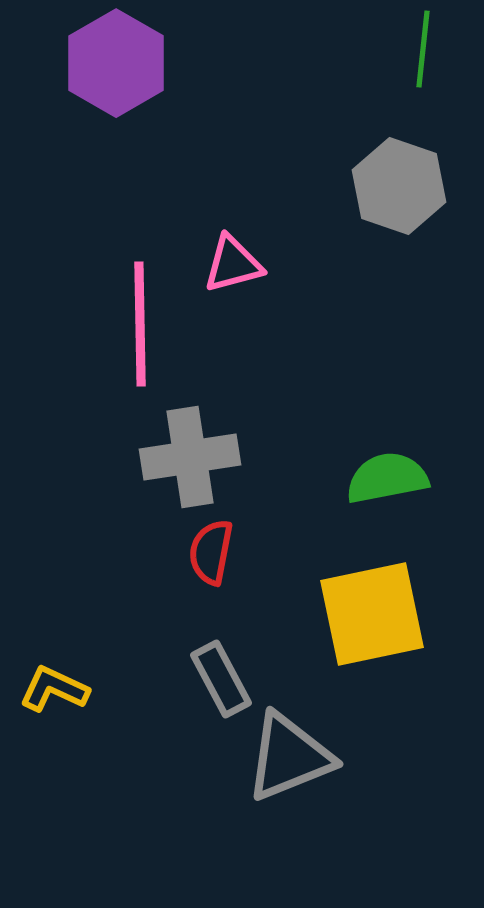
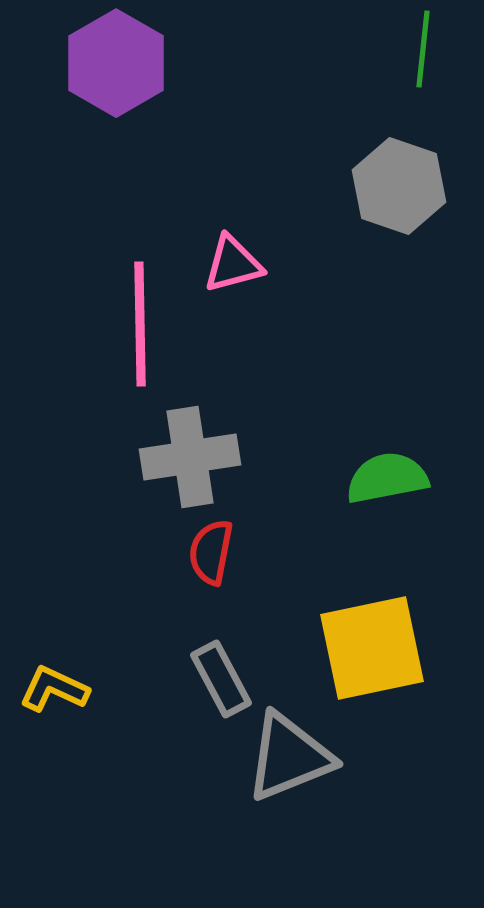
yellow square: moved 34 px down
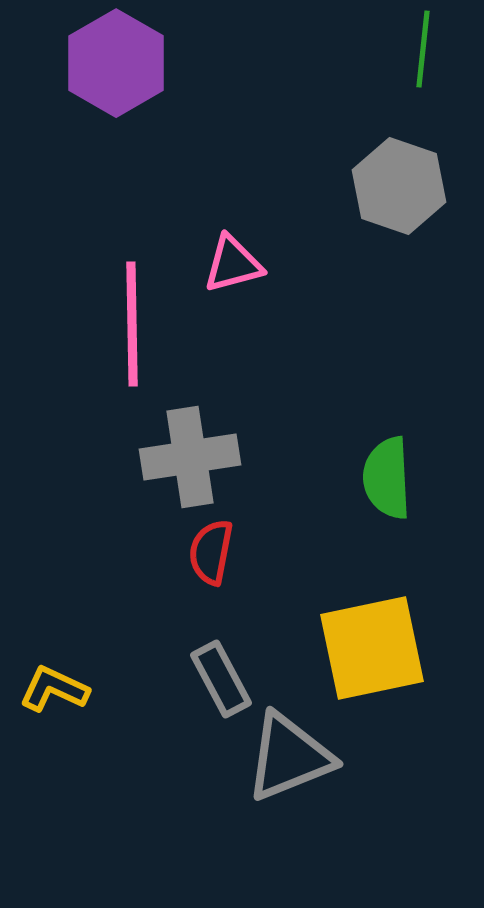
pink line: moved 8 px left
green semicircle: rotated 82 degrees counterclockwise
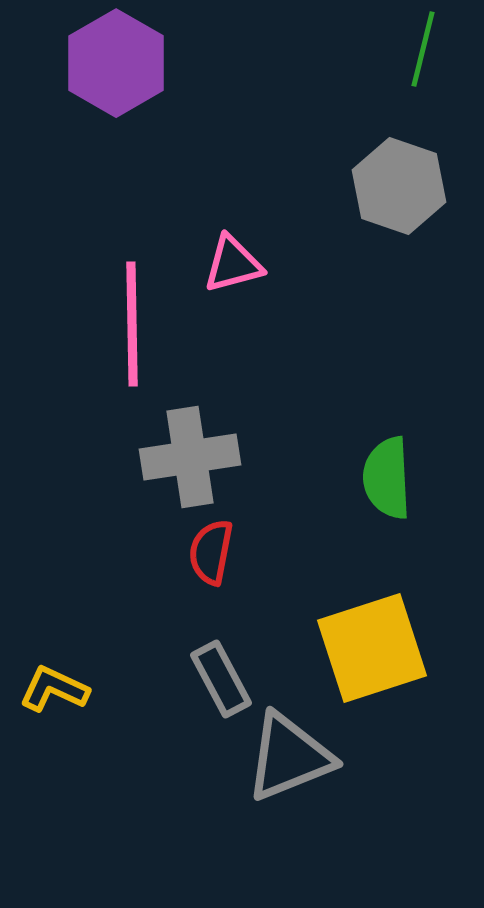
green line: rotated 8 degrees clockwise
yellow square: rotated 6 degrees counterclockwise
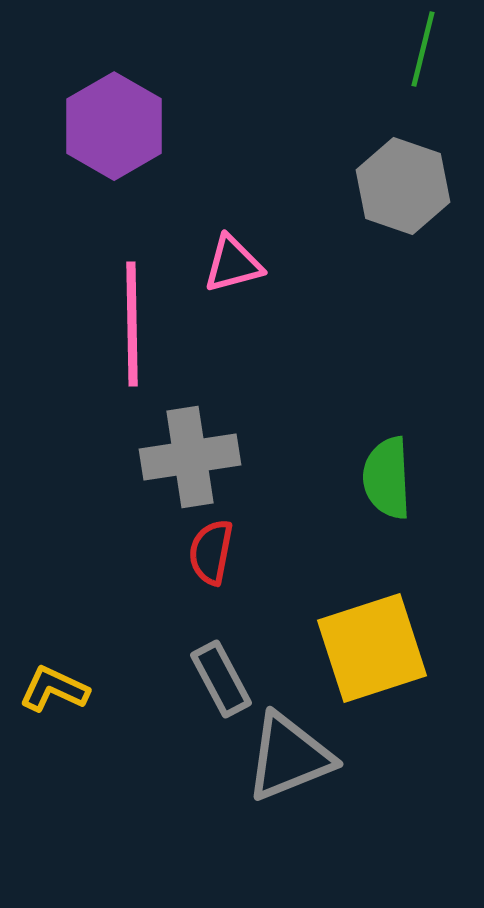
purple hexagon: moved 2 px left, 63 px down
gray hexagon: moved 4 px right
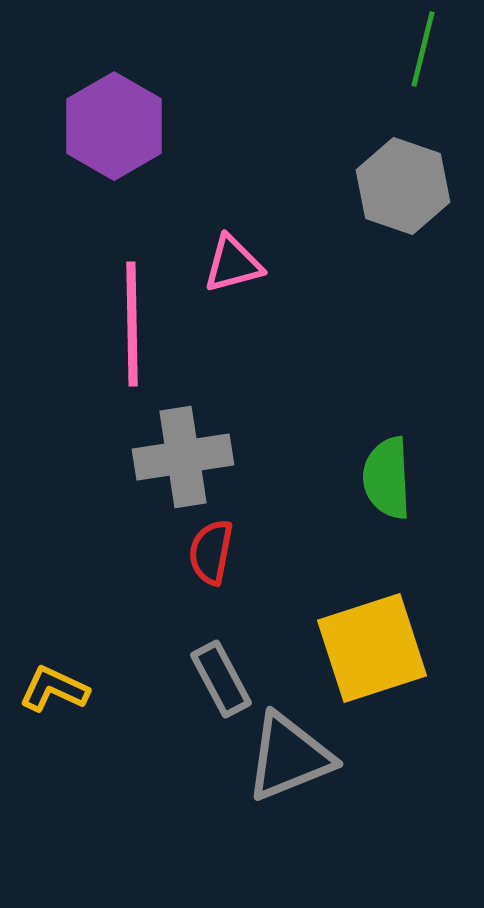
gray cross: moved 7 px left
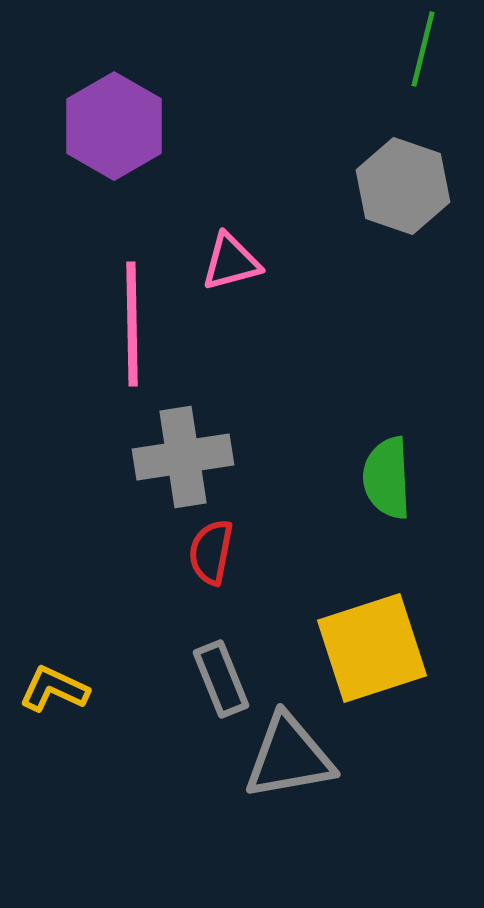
pink triangle: moved 2 px left, 2 px up
gray rectangle: rotated 6 degrees clockwise
gray triangle: rotated 12 degrees clockwise
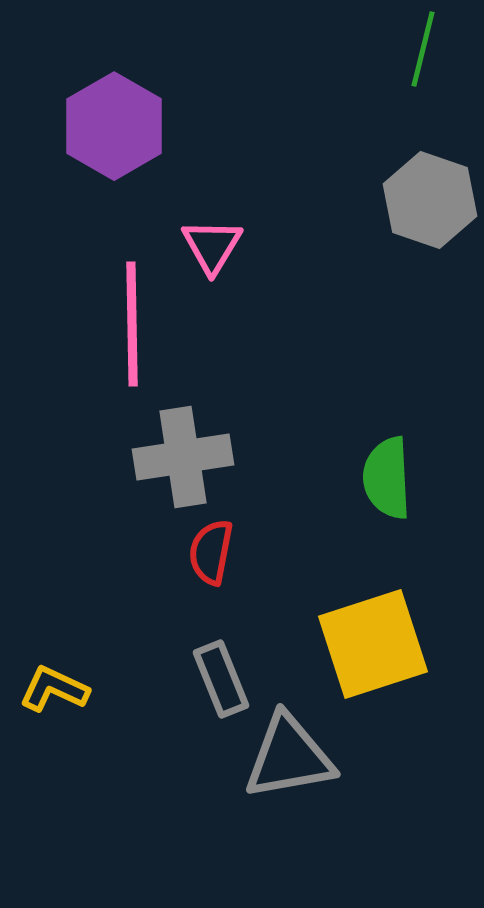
gray hexagon: moved 27 px right, 14 px down
pink triangle: moved 19 px left, 16 px up; rotated 44 degrees counterclockwise
yellow square: moved 1 px right, 4 px up
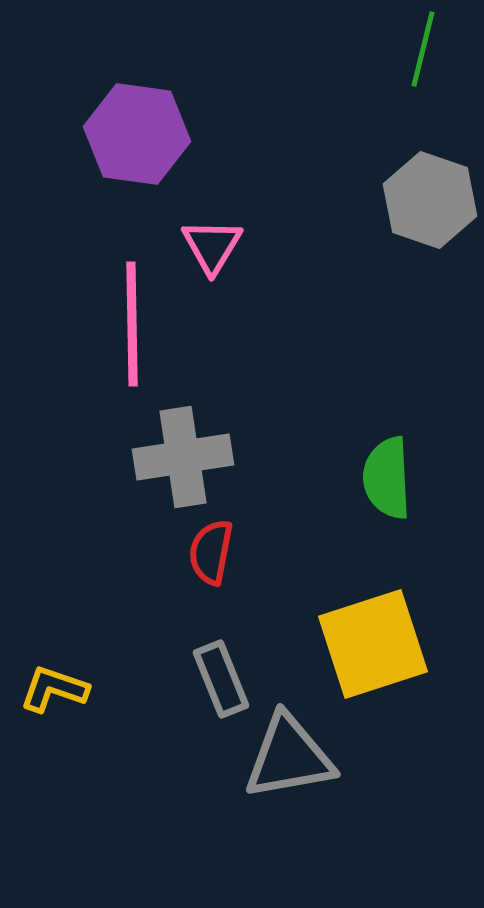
purple hexagon: moved 23 px right, 8 px down; rotated 22 degrees counterclockwise
yellow L-shape: rotated 6 degrees counterclockwise
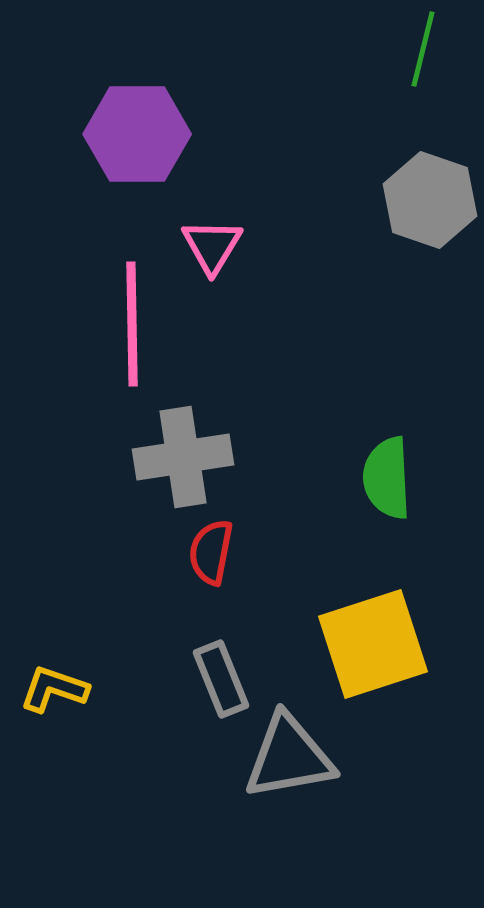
purple hexagon: rotated 8 degrees counterclockwise
